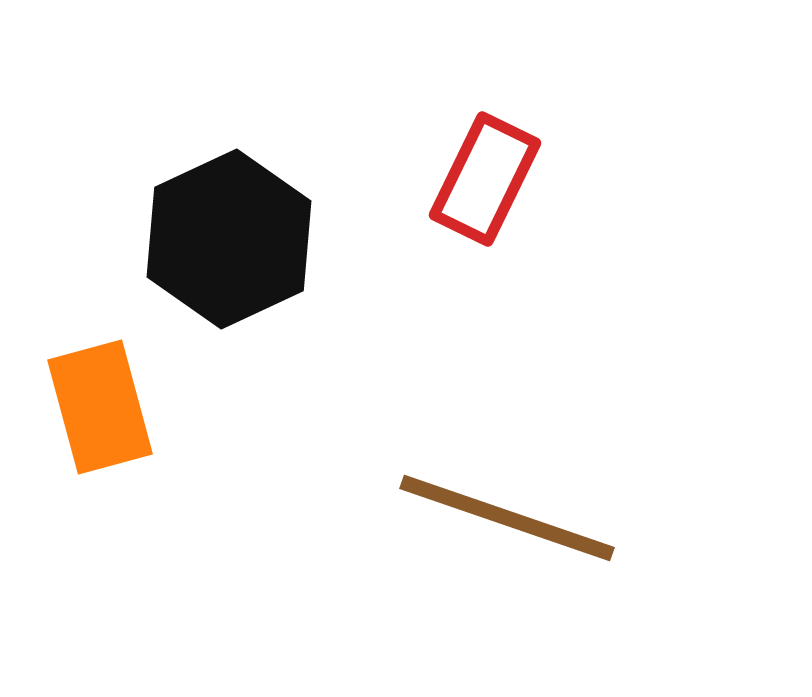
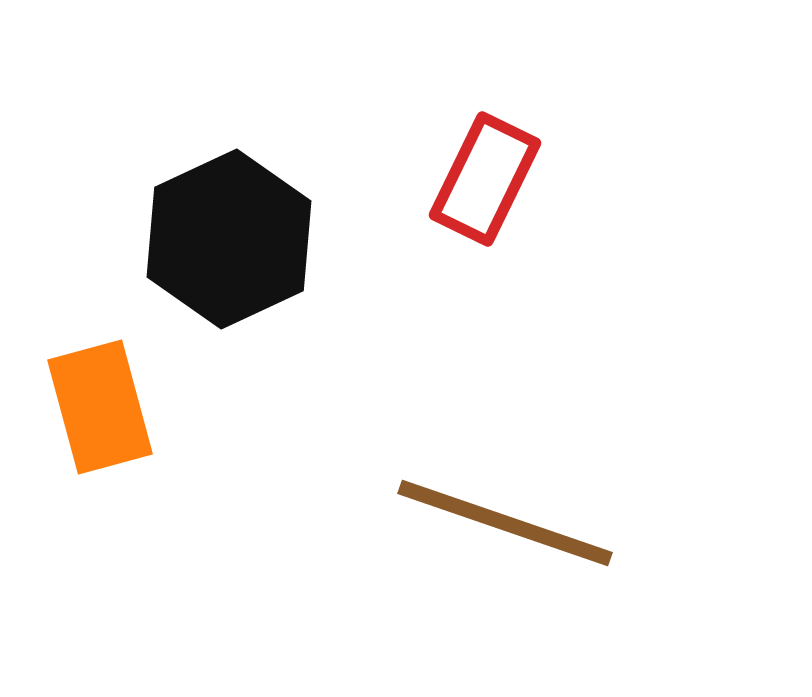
brown line: moved 2 px left, 5 px down
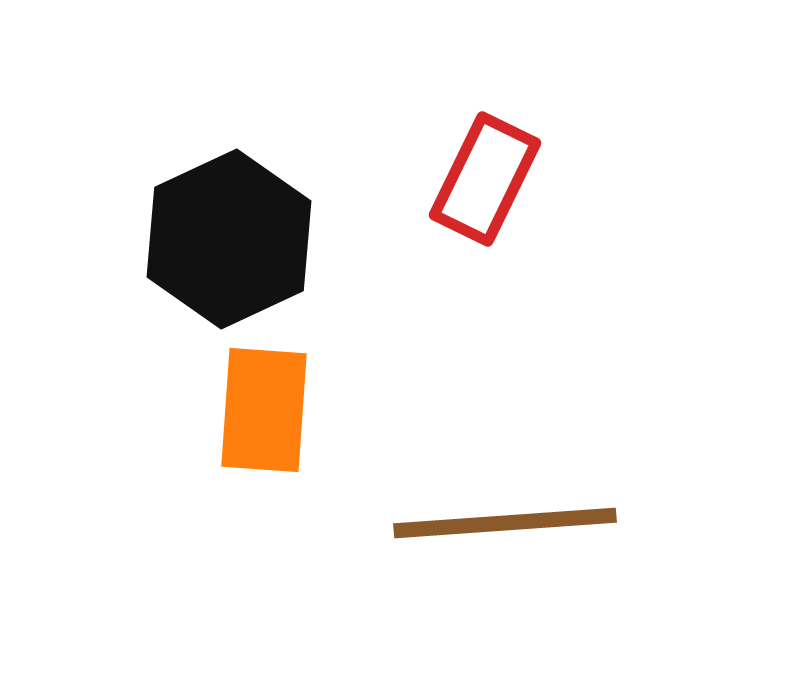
orange rectangle: moved 164 px right, 3 px down; rotated 19 degrees clockwise
brown line: rotated 23 degrees counterclockwise
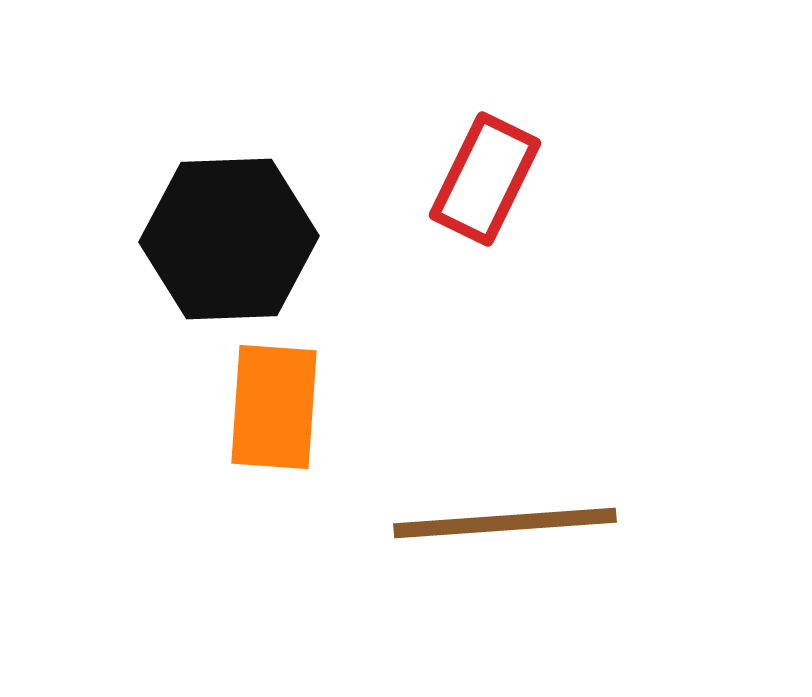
black hexagon: rotated 23 degrees clockwise
orange rectangle: moved 10 px right, 3 px up
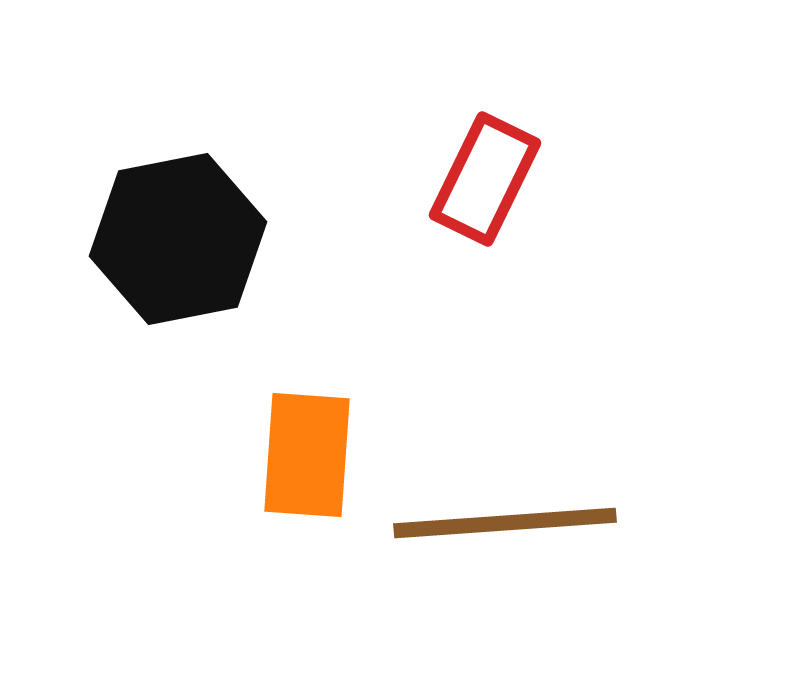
black hexagon: moved 51 px left; rotated 9 degrees counterclockwise
orange rectangle: moved 33 px right, 48 px down
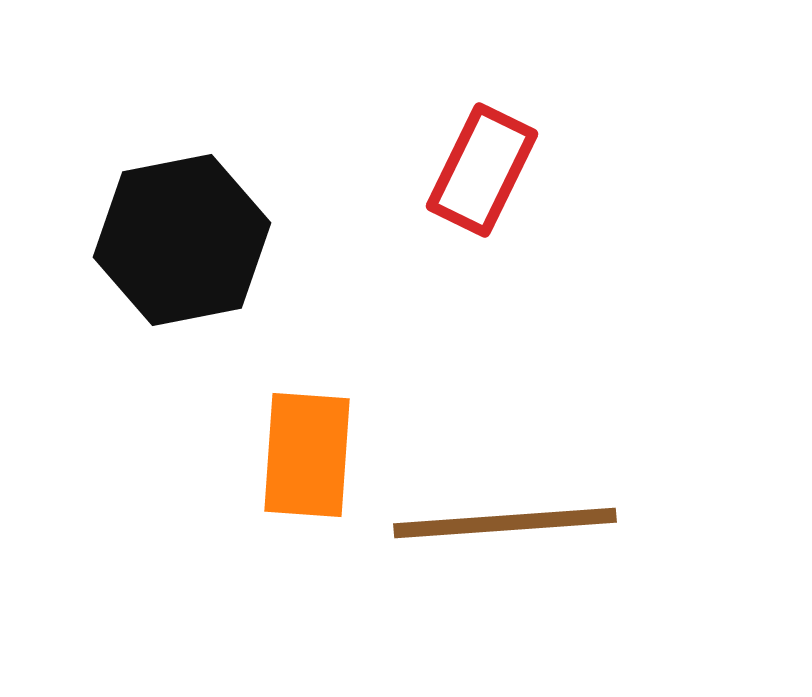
red rectangle: moved 3 px left, 9 px up
black hexagon: moved 4 px right, 1 px down
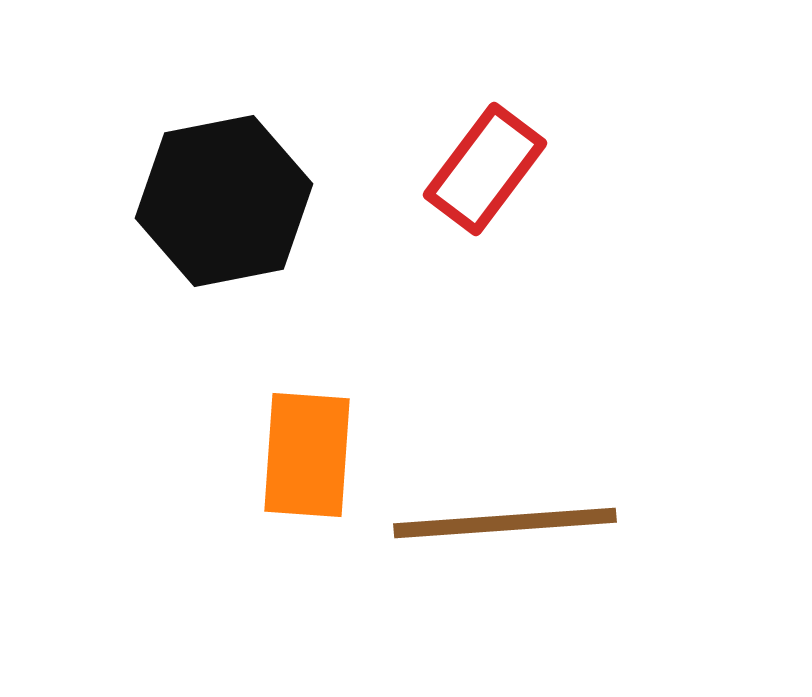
red rectangle: moved 3 px right, 1 px up; rotated 11 degrees clockwise
black hexagon: moved 42 px right, 39 px up
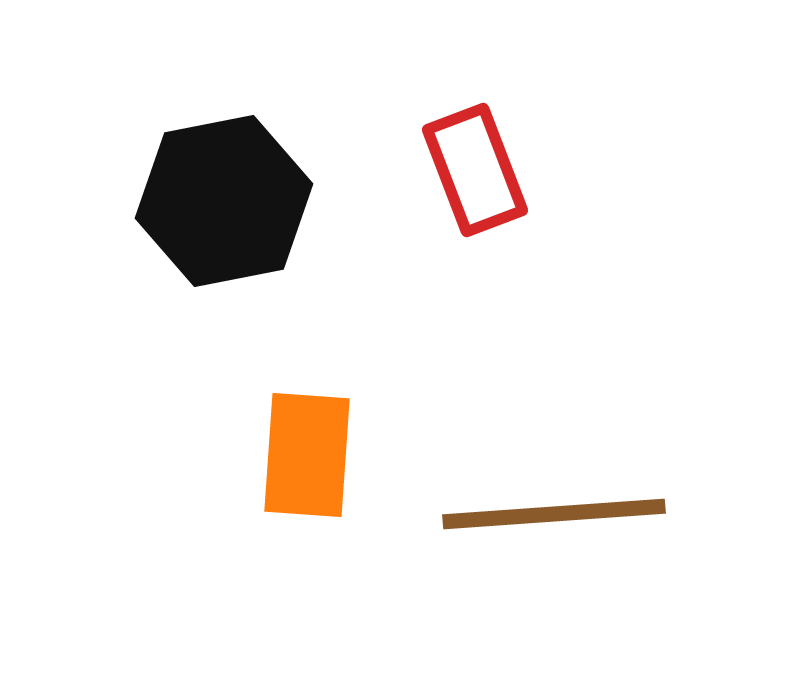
red rectangle: moved 10 px left, 1 px down; rotated 58 degrees counterclockwise
brown line: moved 49 px right, 9 px up
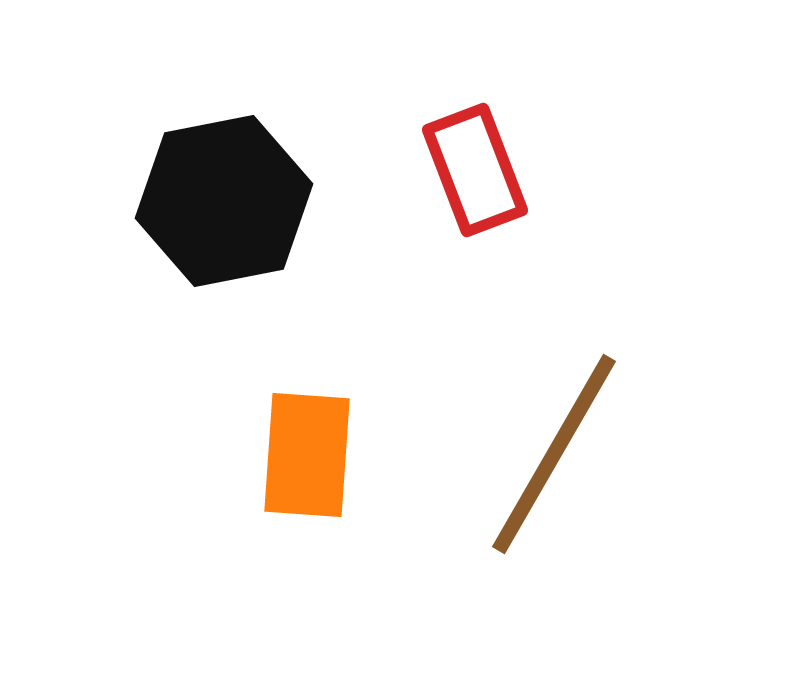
brown line: moved 60 px up; rotated 56 degrees counterclockwise
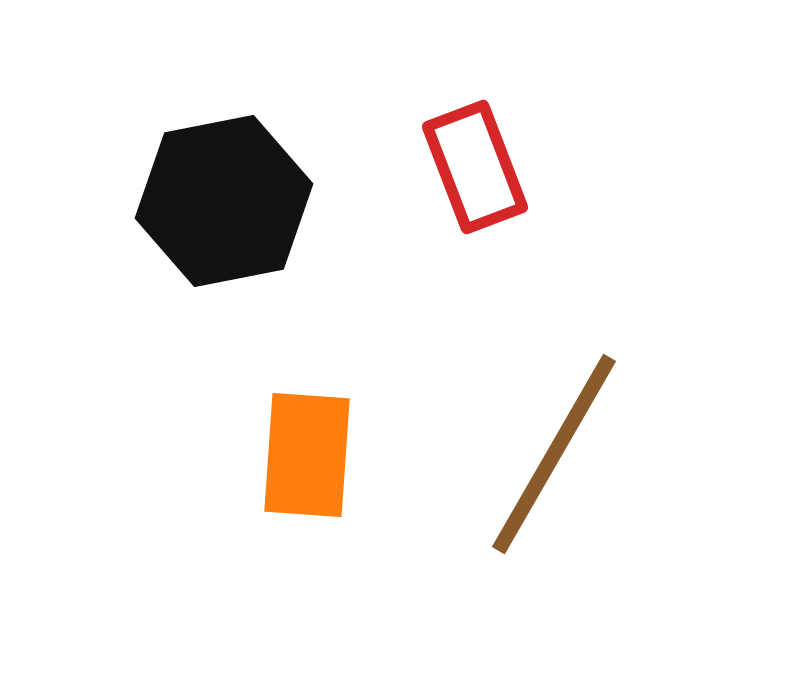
red rectangle: moved 3 px up
